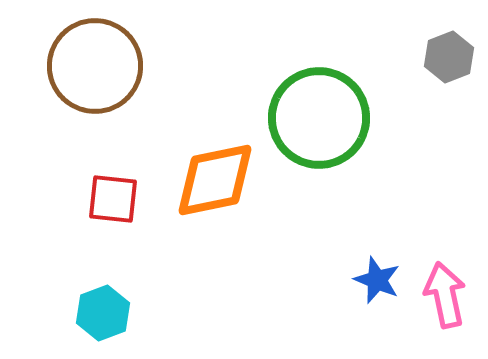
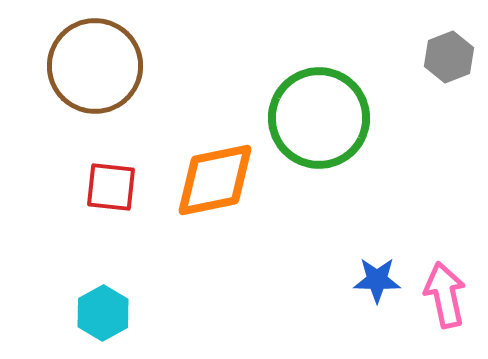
red square: moved 2 px left, 12 px up
blue star: rotated 21 degrees counterclockwise
cyan hexagon: rotated 8 degrees counterclockwise
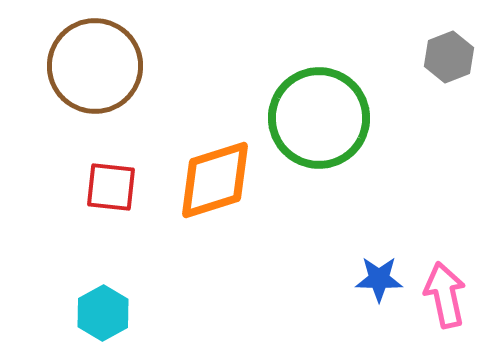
orange diamond: rotated 6 degrees counterclockwise
blue star: moved 2 px right, 1 px up
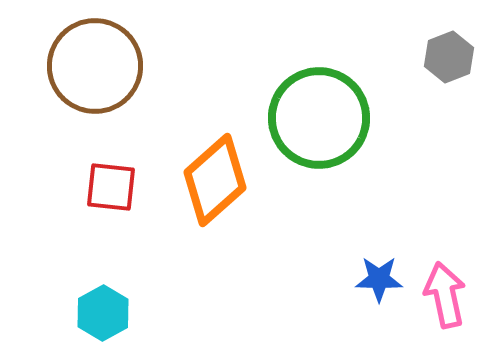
orange diamond: rotated 24 degrees counterclockwise
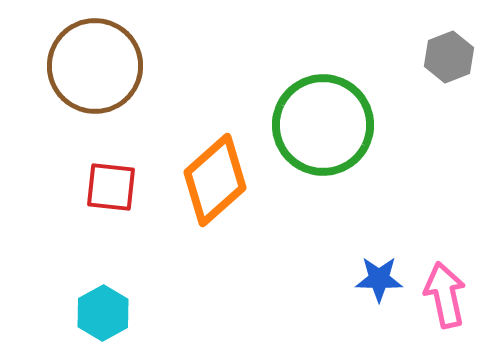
green circle: moved 4 px right, 7 px down
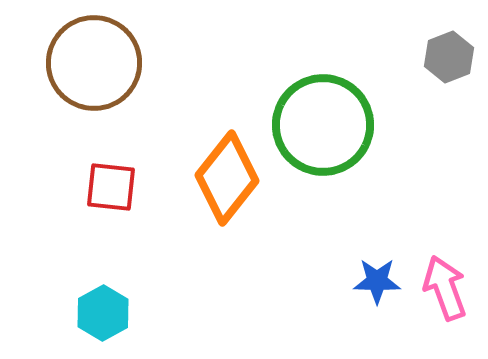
brown circle: moved 1 px left, 3 px up
orange diamond: moved 12 px right, 2 px up; rotated 10 degrees counterclockwise
blue star: moved 2 px left, 2 px down
pink arrow: moved 7 px up; rotated 8 degrees counterclockwise
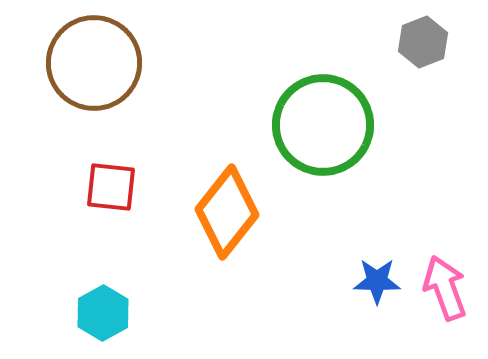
gray hexagon: moved 26 px left, 15 px up
orange diamond: moved 34 px down
